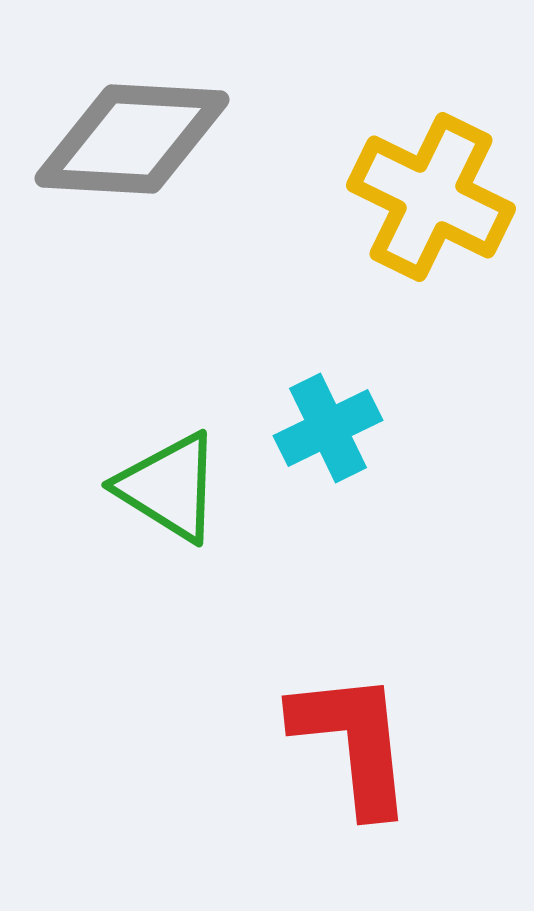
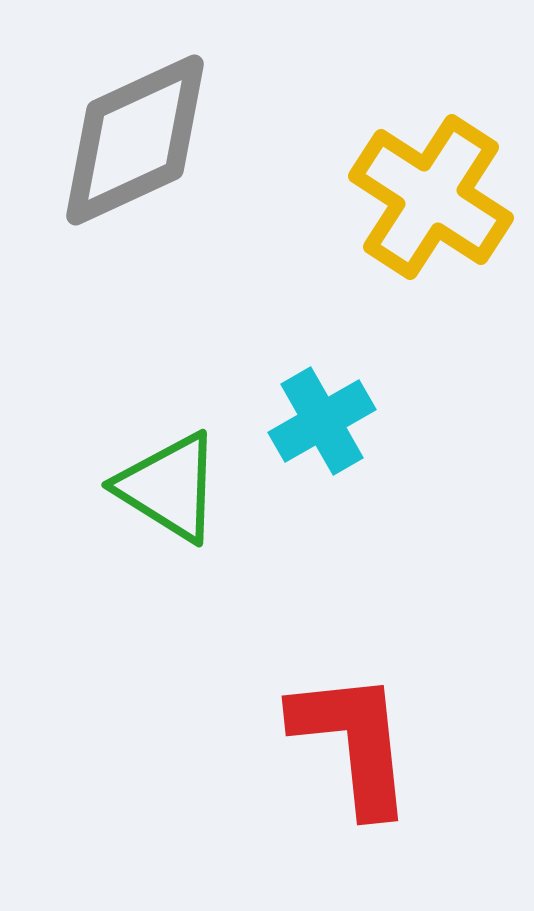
gray diamond: moved 3 px right, 1 px down; rotated 28 degrees counterclockwise
yellow cross: rotated 7 degrees clockwise
cyan cross: moved 6 px left, 7 px up; rotated 4 degrees counterclockwise
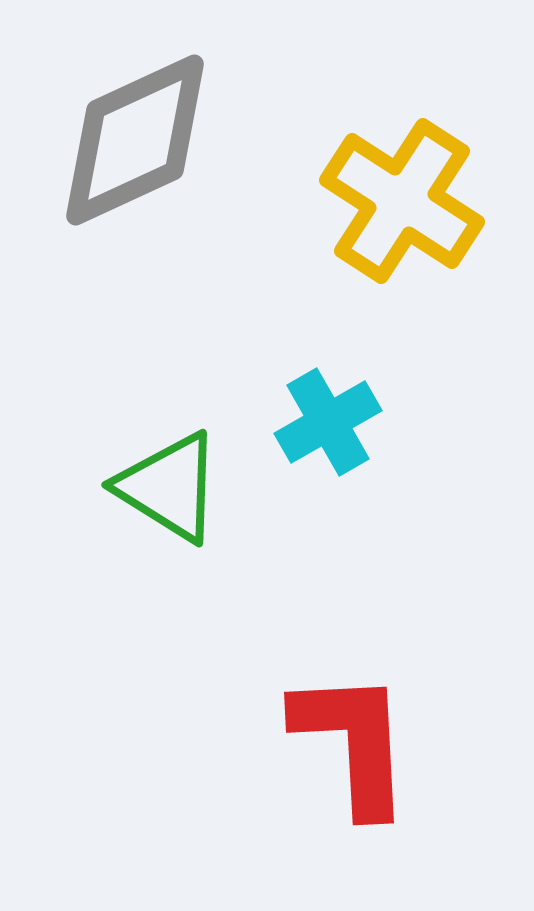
yellow cross: moved 29 px left, 4 px down
cyan cross: moved 6 px right, 1 px down
red L-shape: rotated 3 degrees clockwise
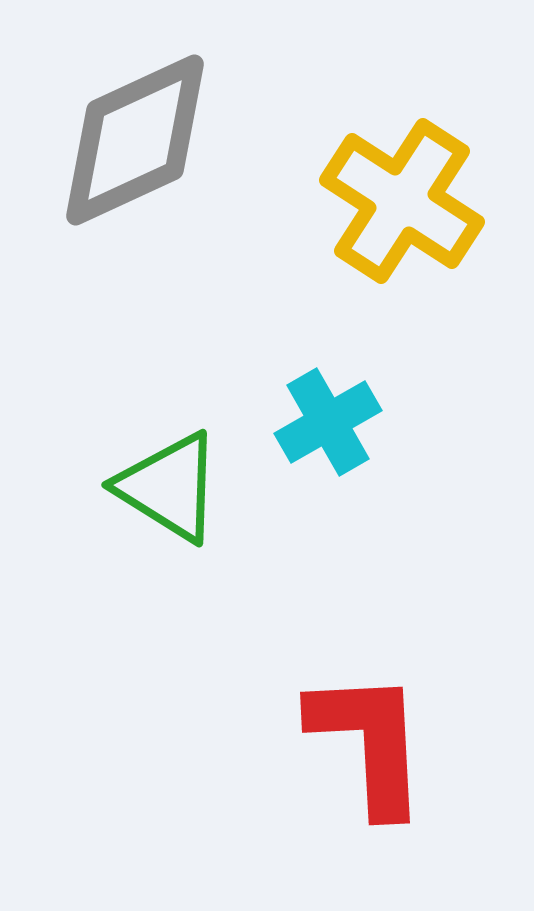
red L-shape: moved 16 px right
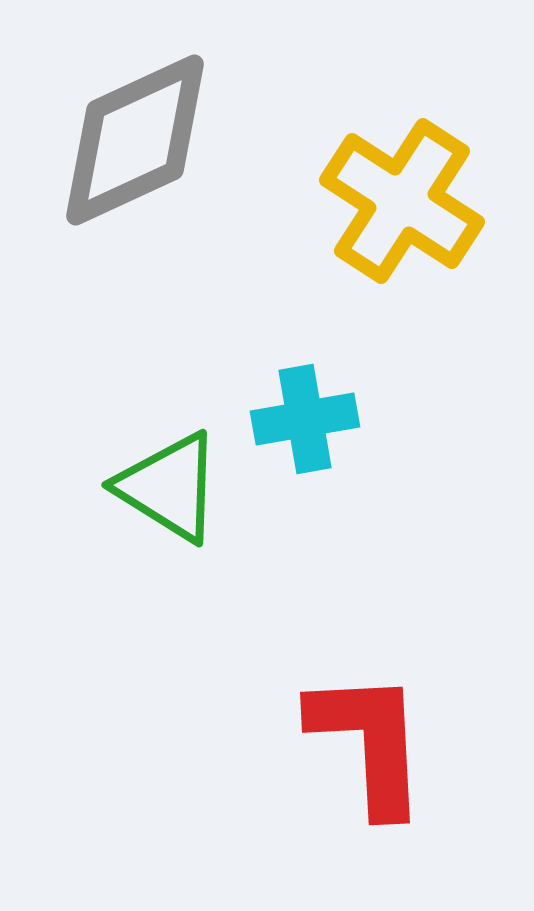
cyan cross: moved 23 px left, 3 px up; rotated 20 degrees clockwise
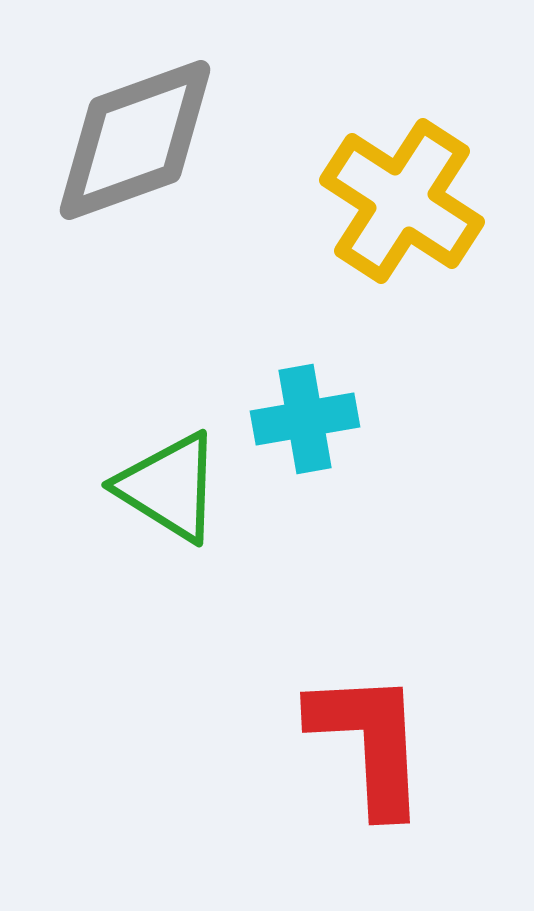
gray diamond: rotated 5 degrees clockwise
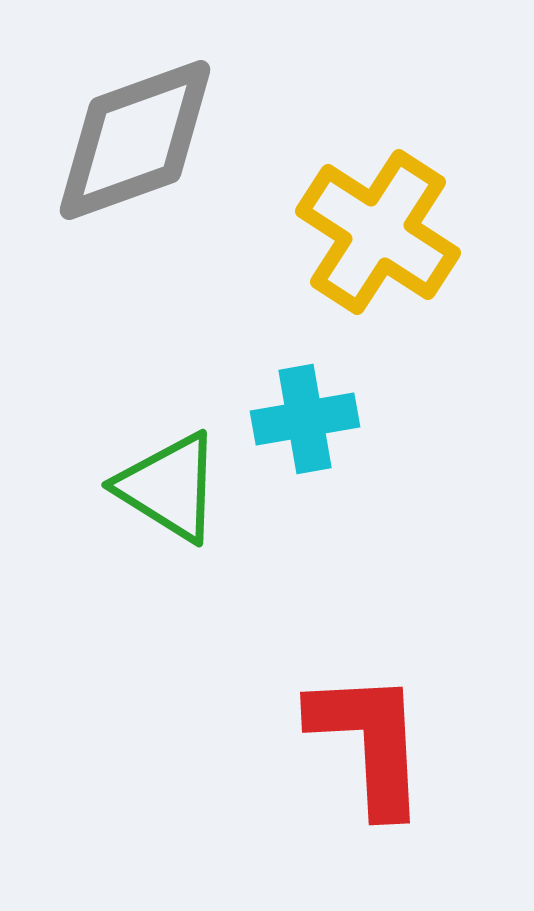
yellow cross: moved 24 px left, 31 px down
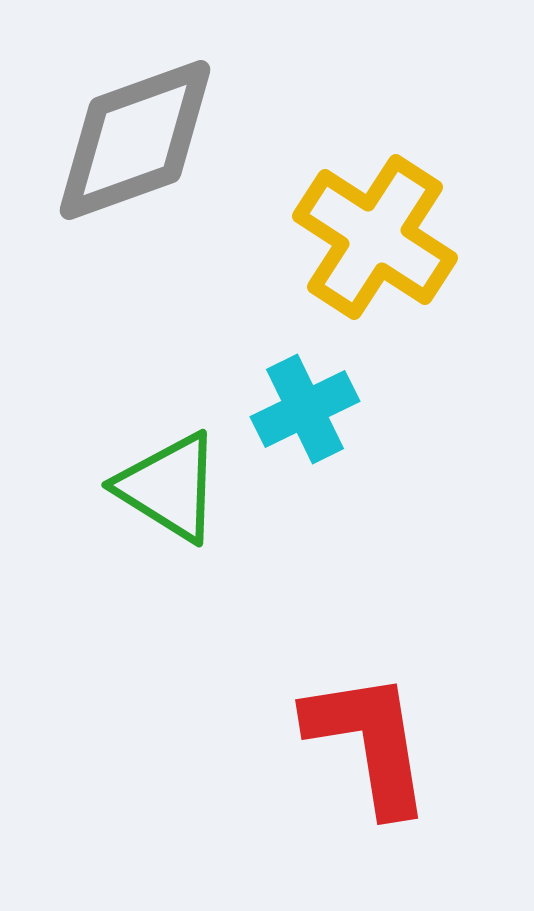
yellow cross: moved 3 px left, 5 px down
cyan cross: moved 10 px up; rotated 16 degrees counterclockwise
red L-shape: rotated 6 degrees counterclockwise
